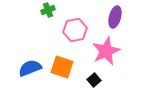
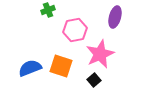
pink star: moved 6 px left, 3 px down
orange square: moved 1 px left, 1 px up
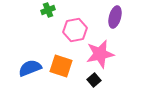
pink star: rotated 12 degrees clockwise
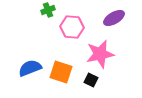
purple ellipse: moved 1 px left, 1 px down; rotated 45 degrees clockwise
pink hexagon: moved 3 px left, 3 px up; rotated 15 degrees clockwise
orange square: moved 6 px down
black square: moved 3 px left; rotated 24 degrees counterclockwise
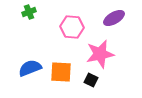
green cross: moved 19 px left, 2 px down
orange square: rotated 15 degrees counterclockwise
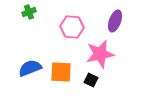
purple ellipse: moved 1 px right, 3 px down; rotated 40 degrees counterclockwise
